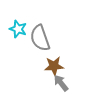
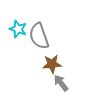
gray semicircle: moved 1 px left, 2 px up
brown star: moved 2 px left, 2 px up
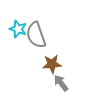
gray semicircle: moved 3 px left, 1 px up
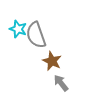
brown star: moved 3 px up; rotated 30 degrees clockwise
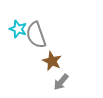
gray arrow: moved 1 px up; rotated 102 degrees counterclockwise
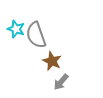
cyan star: moved 2 px left
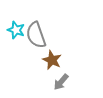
cyan star: moved 1 px down
brown star: moved 1 px up
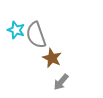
brown star: moved 2 px up
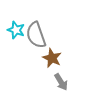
gray arrow: rotated 72 degrees counterclockwise
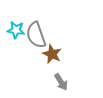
cyan star: rotated 12 degrees counterclockwise
brown star: moved 4 px up
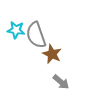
gray arrow: rotated 18 degrees counterclockwise
